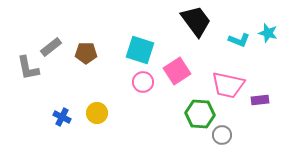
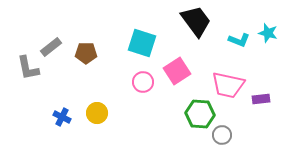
cyan square: moved 2 px right, 7 px up
purple rectangle: moved 1 px right, 1 px up
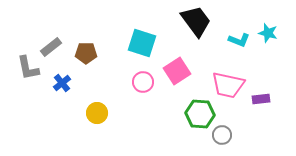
blue cross: moved 34 px up; rotated 24 degrees clockwise
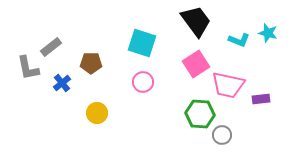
brown pentagon: moved 5 px right, 10 px down
pink square: moved 19 px right, 7 px up
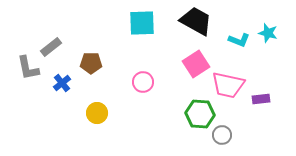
black trapezoid: rotated 24 degrees counterclockwise
cyan square: moved 20 px up; rotated 20 degrees counterclockwise
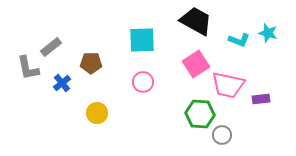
cyan square: moved 17 px down
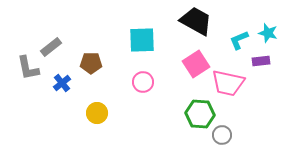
cyan L-shape: rotated 135 degrees clockwise
pink trapezoid: moved 2 px up
purple rectangle: moved 38 px up
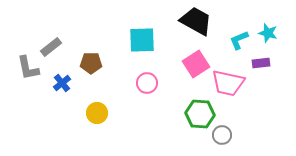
purple rectangle: moved 2 px down
pink circle: moved 4 px right, 1 px down
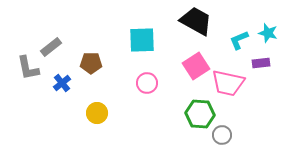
pink square: moved 2 px down
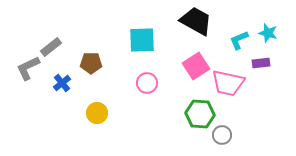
gray L-shape: rotated 76 degrees clockwise
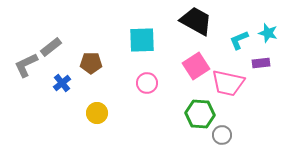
gray L-shape: moved 2 px left, 3 px up
